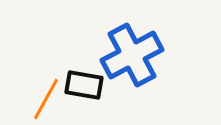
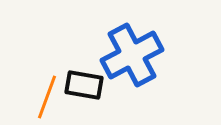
orange line: moved 1 px right, 2 px up; rotated 9 degrees counterclockwise
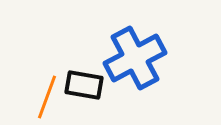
blue cross: moved 3 px right, 3 px down
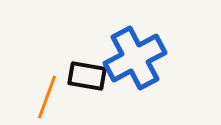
black rectangle: moved 3 px right, 9 px up
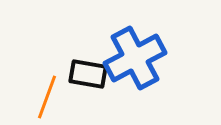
black rectangle: moved 1 px right, 2 px up
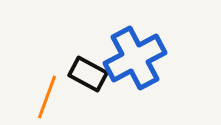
black rectangle: rotated 18 degrees clockwise
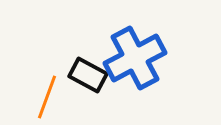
black rectangle: moved 1 px down
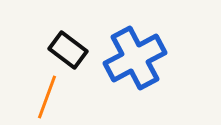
black rectangle: moved 20 px left, 25 px up; rotated 9 degrees clockwise
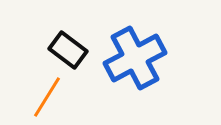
orange line: rotated 12 degrees clockwise
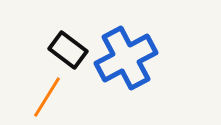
blue cross: moved 9 px left
